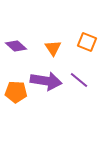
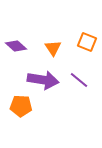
purple arrow: moved 3 px left, 1 px up
orange pentagon: moved 5 px right, 14 px down
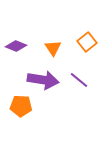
orange square: rotated 30 degrees clockwise
purple diamond: rotated 20 degrees counterclockwise
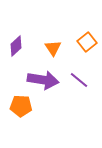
purple diamond: rotated 65 degrees counterclockwise
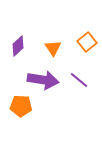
purple diamond: moved 2 px right
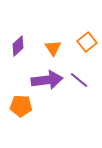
purple arrow: moved 4 px right; rotated 16 degrees counterclockwise
